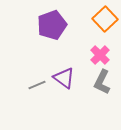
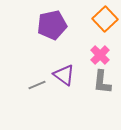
purple pentagon: rotated 8 degrees clockwise
purple triangle: moved 3 px up
gray L-shape: rotated 20 degrees counterclockwise
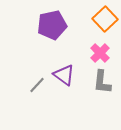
pink cross: moved 2 px up
gray line: rotated 24 degrees counterclockwise
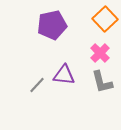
purple triangle: rotated 30 degrees counterclockwise
gray L-shape: rotated 20 degrees counterclockwise
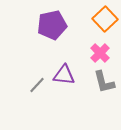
gray L-shape: moved 2 px right
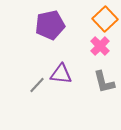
purple pentagon: moved 2 px left
pink cross: moved 7 px up
purple triangle: moved 3 px left, 1 px up
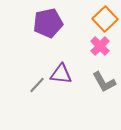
purple pentagon: moved 2 px left, 2 px up
gray L-shape: rotated 15 degrees counterclockwise
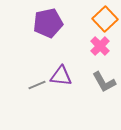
purple triangle: moved 2 px down
gray line: rotated 24 degrees clockwise
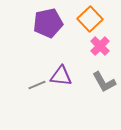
orange square: moved 15 px left
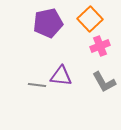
pink cross: rotated 24 degrees clockwise
gray line: rotated 30 degrees clockwise
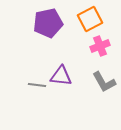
orange square: rotated 15 degrees clockwise
